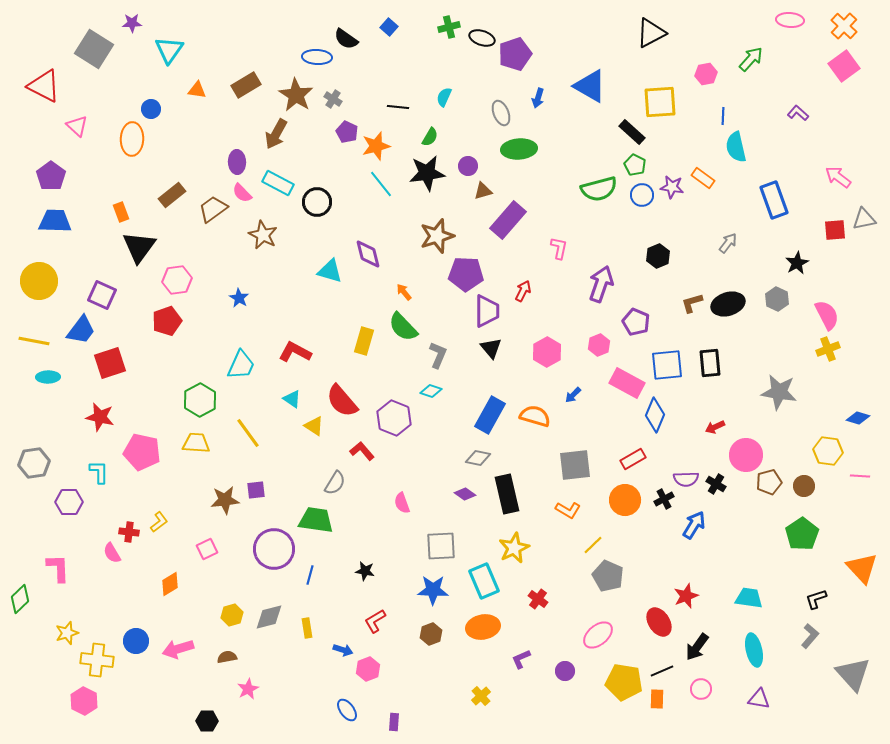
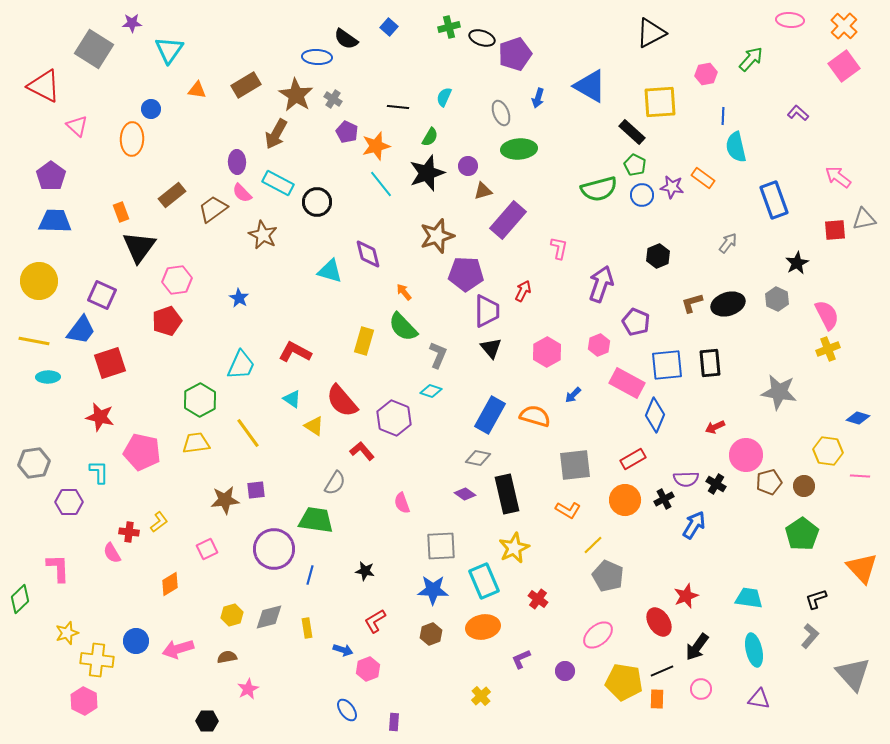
black star at (427, 173): rotated 12 degrees counterclockwise
yellow trapezoid at (196, 443): rotated 12 degrees counterclockwise
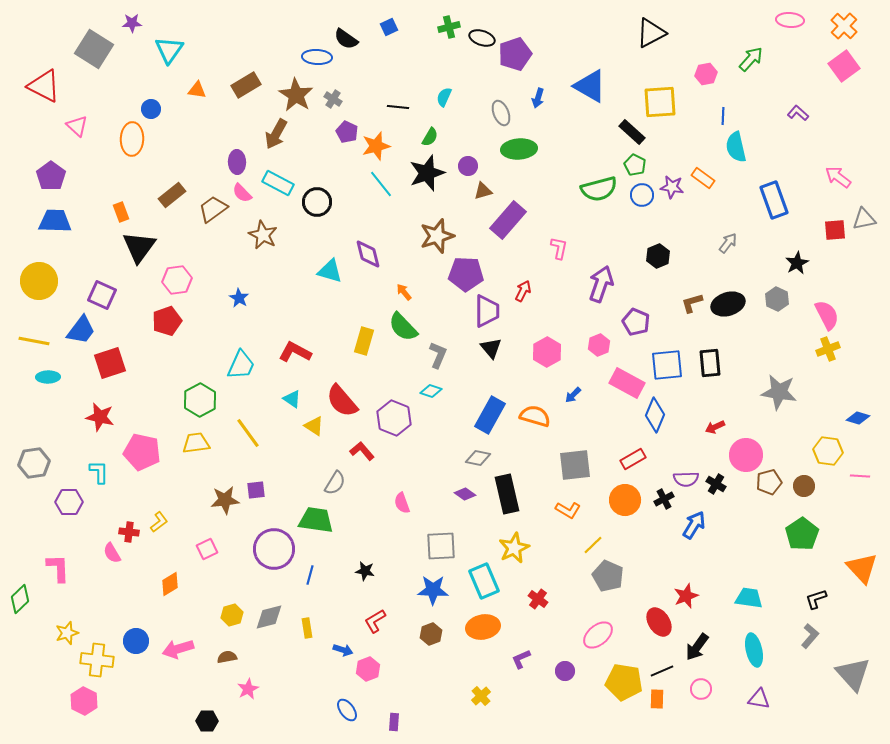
blue square at (389, 27): rotated 24 degrees clockwise
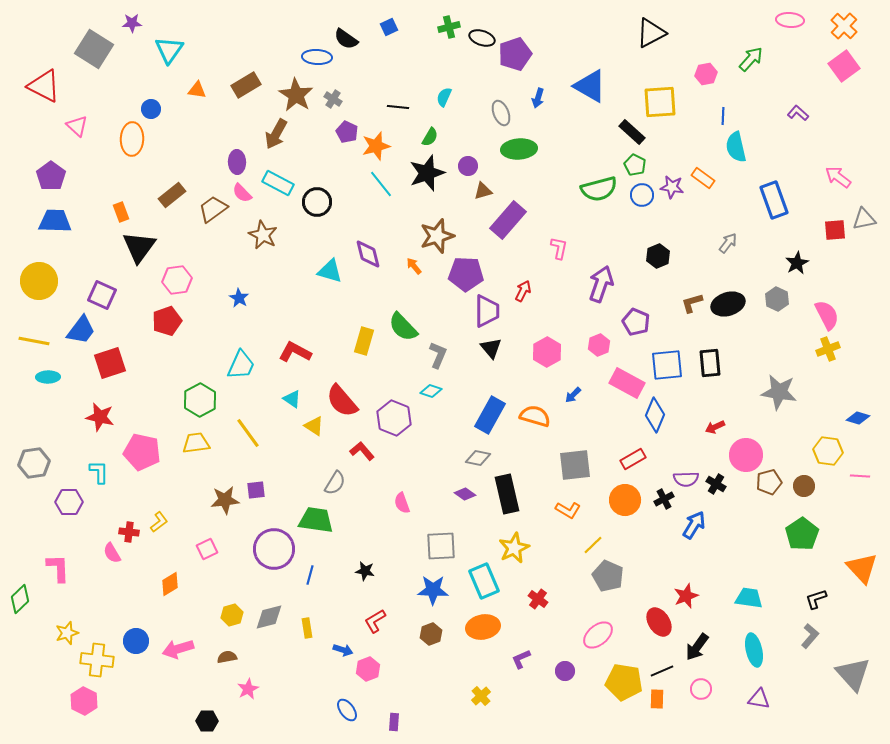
orange arrow at (404, 292): moved 10 px right, 26 px up
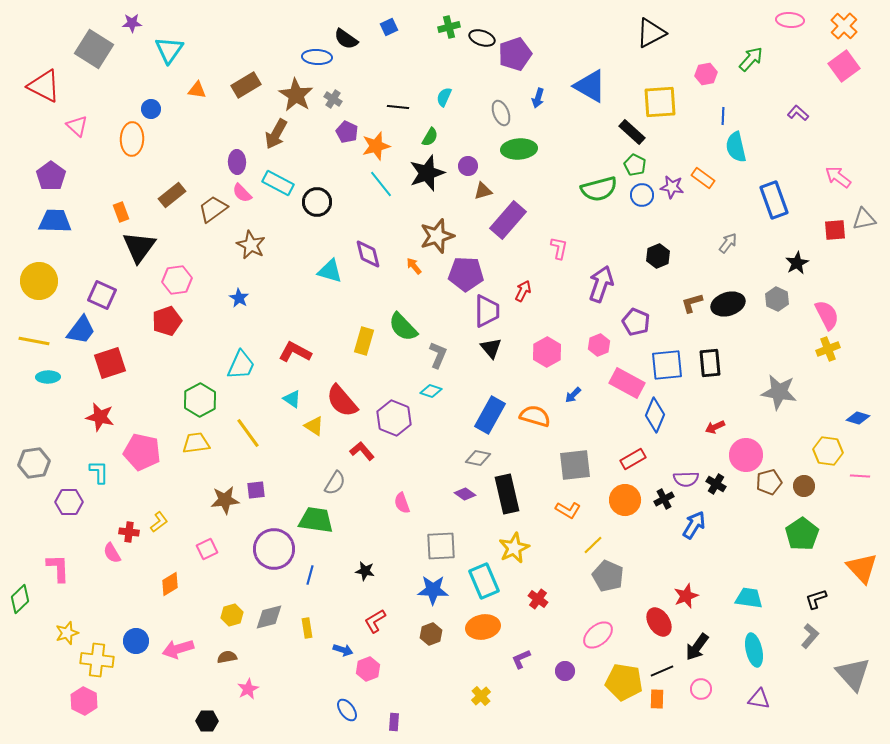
brown star at (263, 235): moved 12 px left, 10 px down
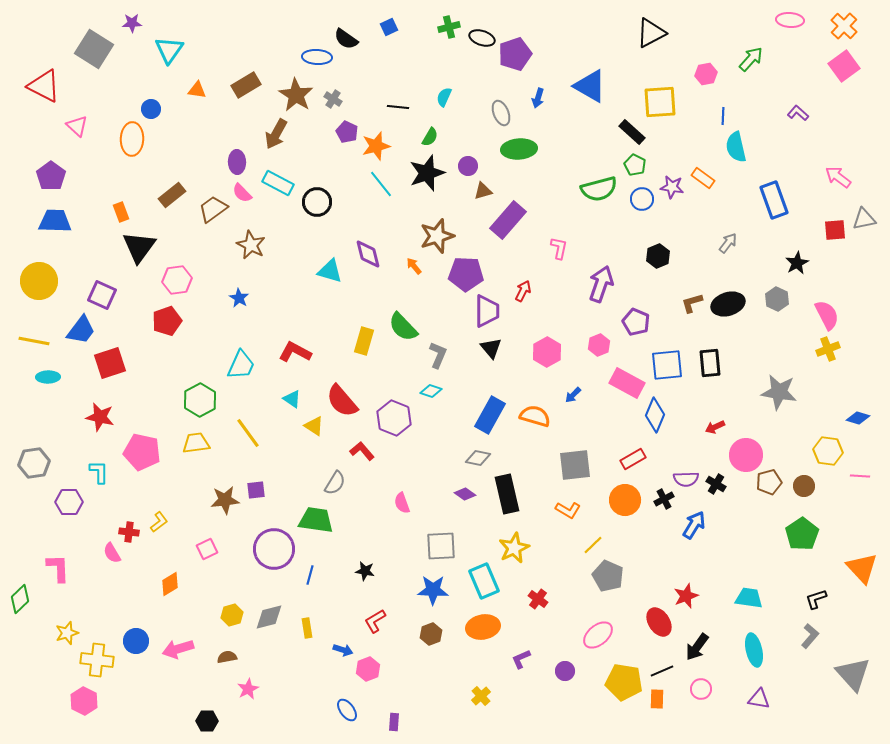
blue circle at (642, 195): moved 4 px down
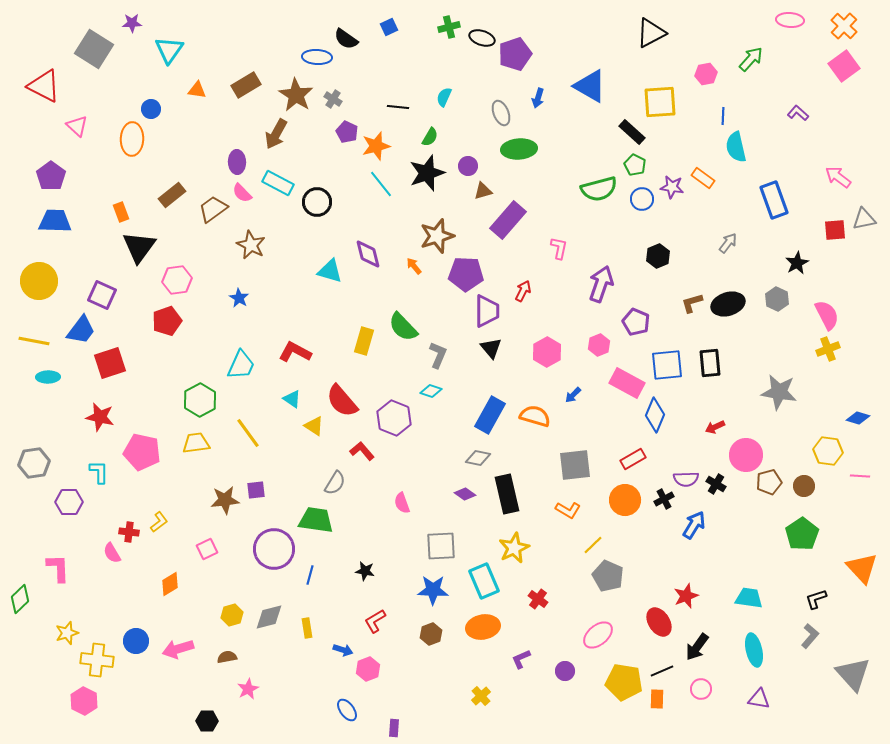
purple rectangle at (394, 722): moved 6 px down
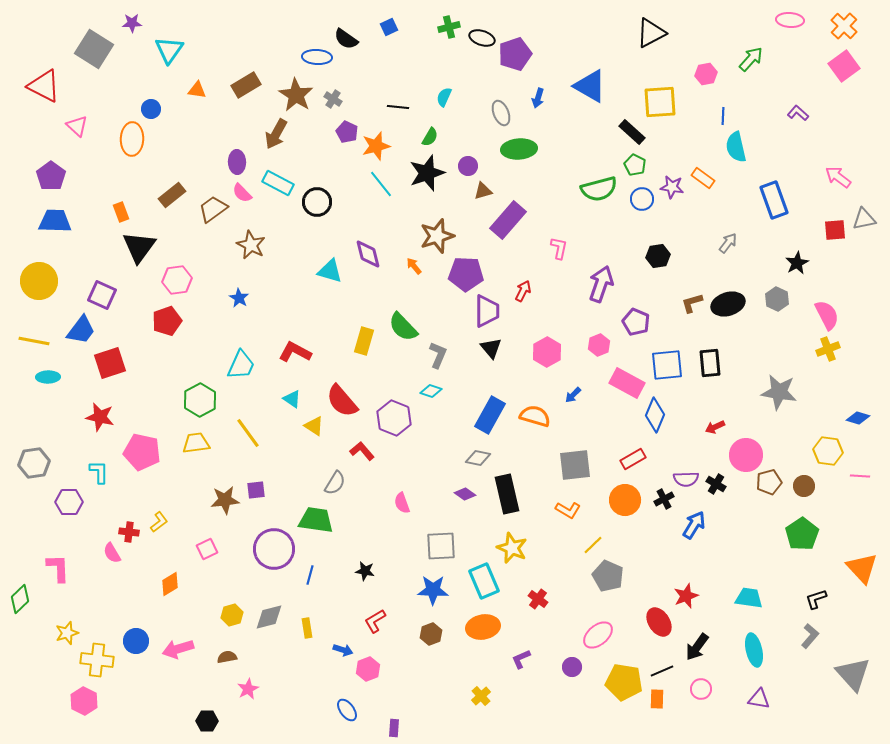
black hexagon at (658, 256): rotated 15 degrees clockwise
yellow star at (514, 548): moved 2 px left; rotated 24 degrees counterclockwise
purple circle at (565, 671): moved 7 px right, 4 px up
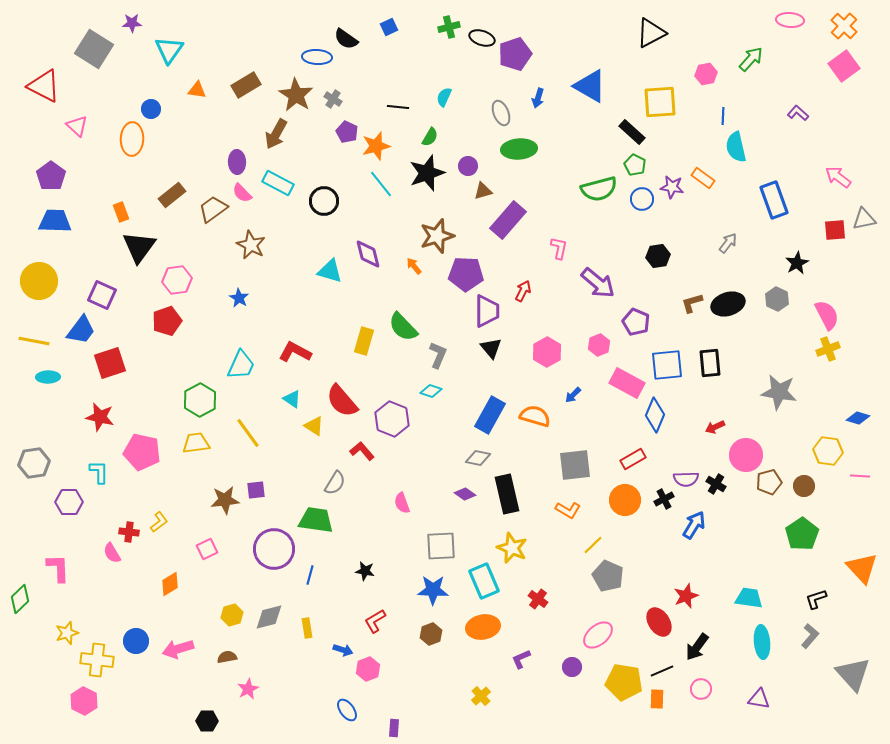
black circle at (317, 202): moved 7 px right, 1 px up
purple arrow at (601, 284): moved 3 px left, 1 px up; rotated 111 degrees clockwise
purple hexagon at (394, 418): moved 2 px left, 1 px down
cyan ellipse at (754, 650): moved 8 px right, 8 px up; rotated 8 degrees clockwise
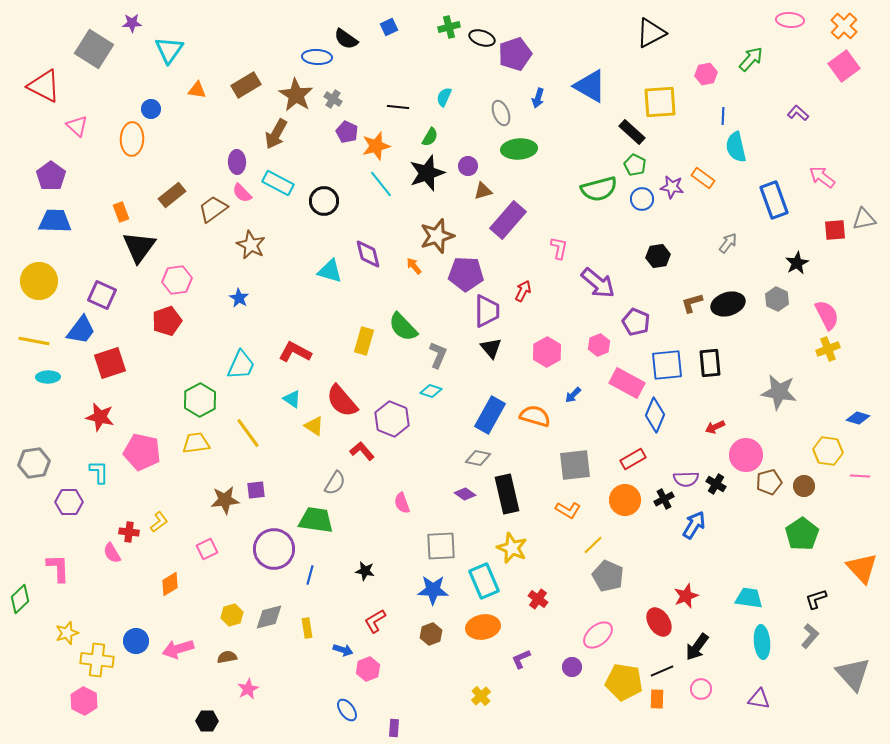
pink arrow at (838, 177): moved 16 px left
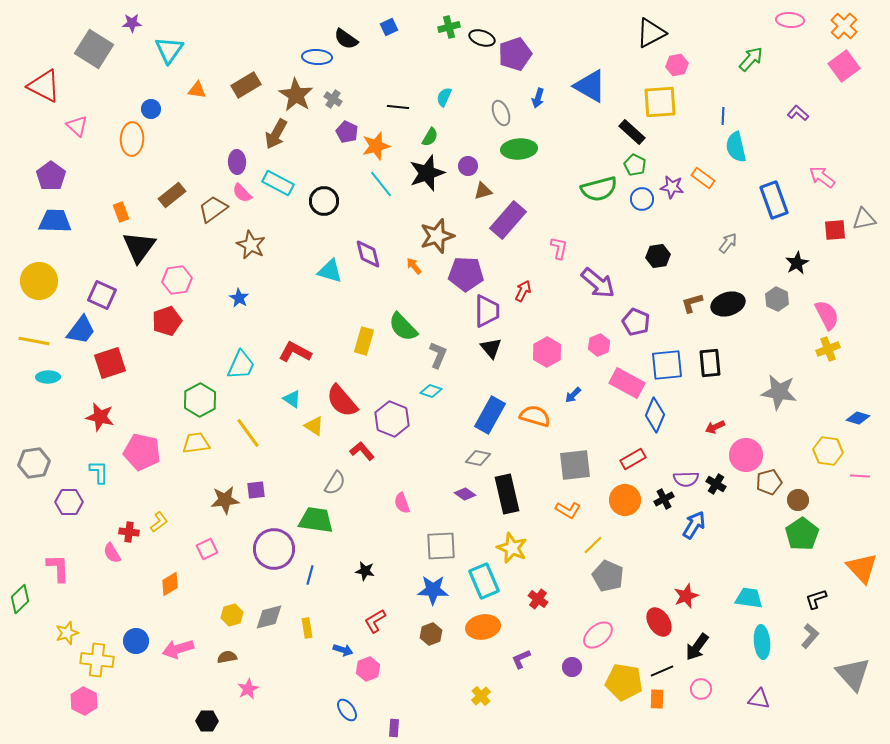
pink hexagon at (706, 74): moved 29 px left, 9 px up
brown circle at (804, 486): moved 6 px left, 14 px down
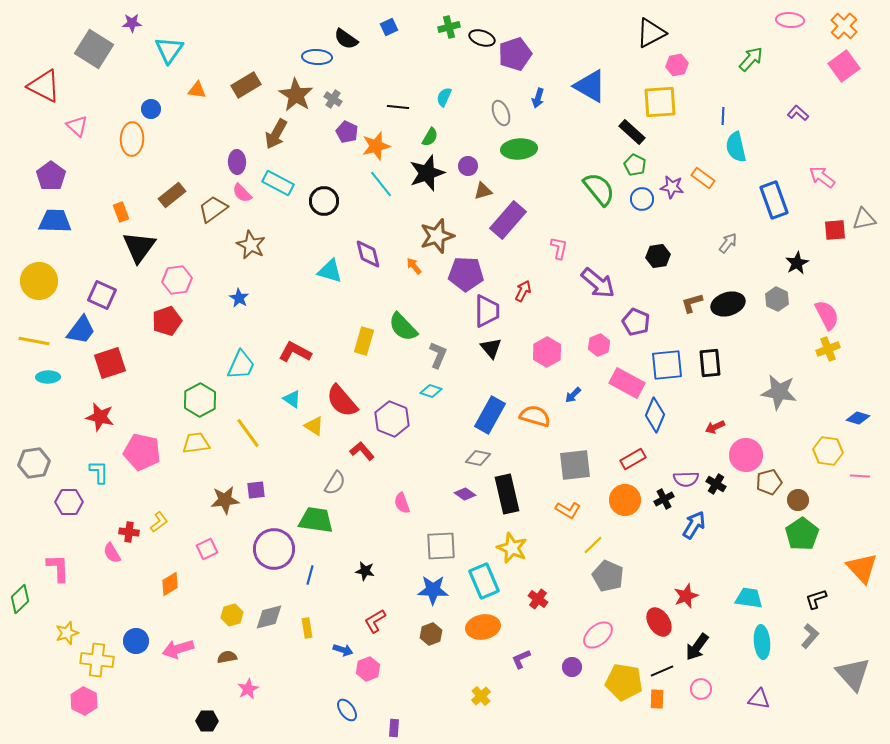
green semicircle at (599, 189): rotated 114 degrees counterclockwise
